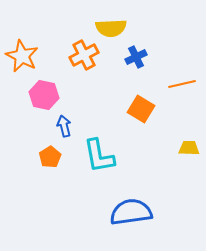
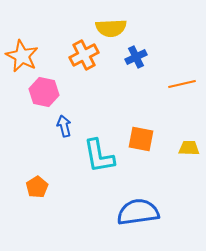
pink hexagon: moved 3 px up
orange square: moved 30 px down; rotated 20 degrees counterclockwise
orange pentagon: moved 13 px left, 30 px down
blue semicircle: moved 7 px right
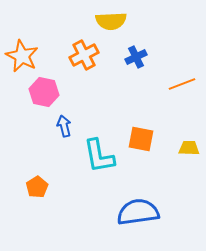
yellow semicircle: moved 7 px up
orange line: rotated 8 degrees counterclockwise
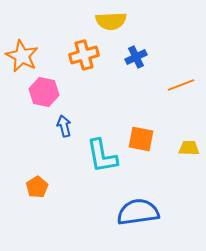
orange cross: rotated 12 degrees clockwise
orange line: moved 1 px left, 1 px down
cyan L-shape: moved 3 px right
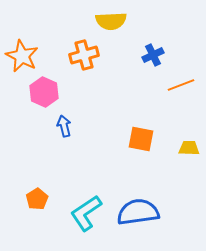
blue cross: moved 17 px right, 2 px up
pink hexagon: rotated 12 degrees clockwise
cyan L-shape: moved 16 px left, 57 px down; rotated 66 degrees clockwise
orange pentagon: moved 12 px down
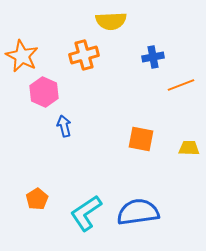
blue cross: moved 2 px down; rotated 15 degrees clockwise
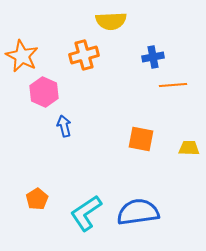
orange line: moved 8 px left; rotated 16 degrees clockwise
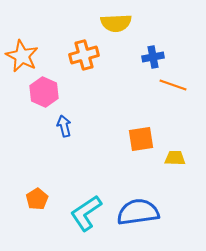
yellow semicircle: moved 5 px right, 2 px down
orange line: rotated 24 degrees clockwise
orange square: rotated 20 degrees counterclockwise
yellow trapezoid: moved 14 px left, 10 px down
